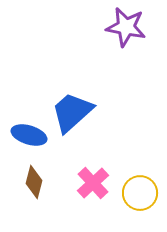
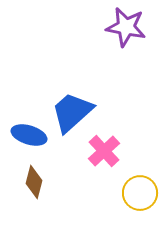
pink cross: moved 11 px right, 32 px up
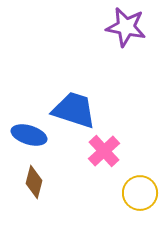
blue trapezoid: moved 2 px right, 2 px up; rotated 60 degrees clockwise
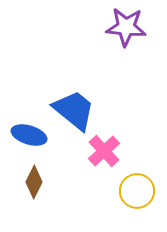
purple star: rotated 6 degrees counterclockwise
blue trapezoid: rotated 21 degrees clockwise
brown diamond: rotated 12 degrees clockwise
yellow circle: moved 3 px left, 2 px up
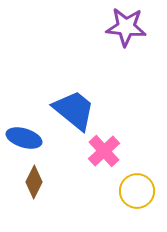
blue ellipse: moved 5 px left, 3 px down
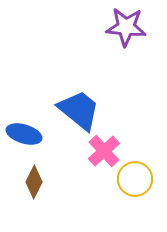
blue trapezoid: moved 5 px right
blue ellipse: moved 4 px up
yellow circle: moved 2 px left, 12 px up
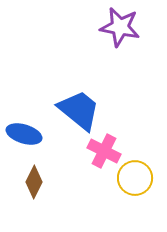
purple star: moved 6 px left; rotated 6 degrees clockwise
pink cross: rotated 20 degrees counterclockwise
yellow circle: moved 1 px up
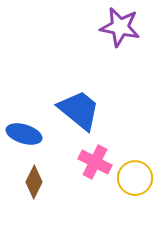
pink cross: moved 9 px left, 11 px down
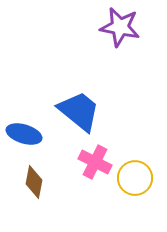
blue trapezoid: moved 1 px down
brown diamond: rotated 16 degrees counterclockwise
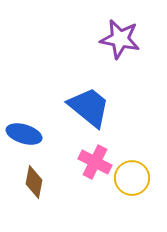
purple star: moved 12 px down
blue trapezoid: moved 10 px right, 4 px up
yellow circle: moved 3 px left
